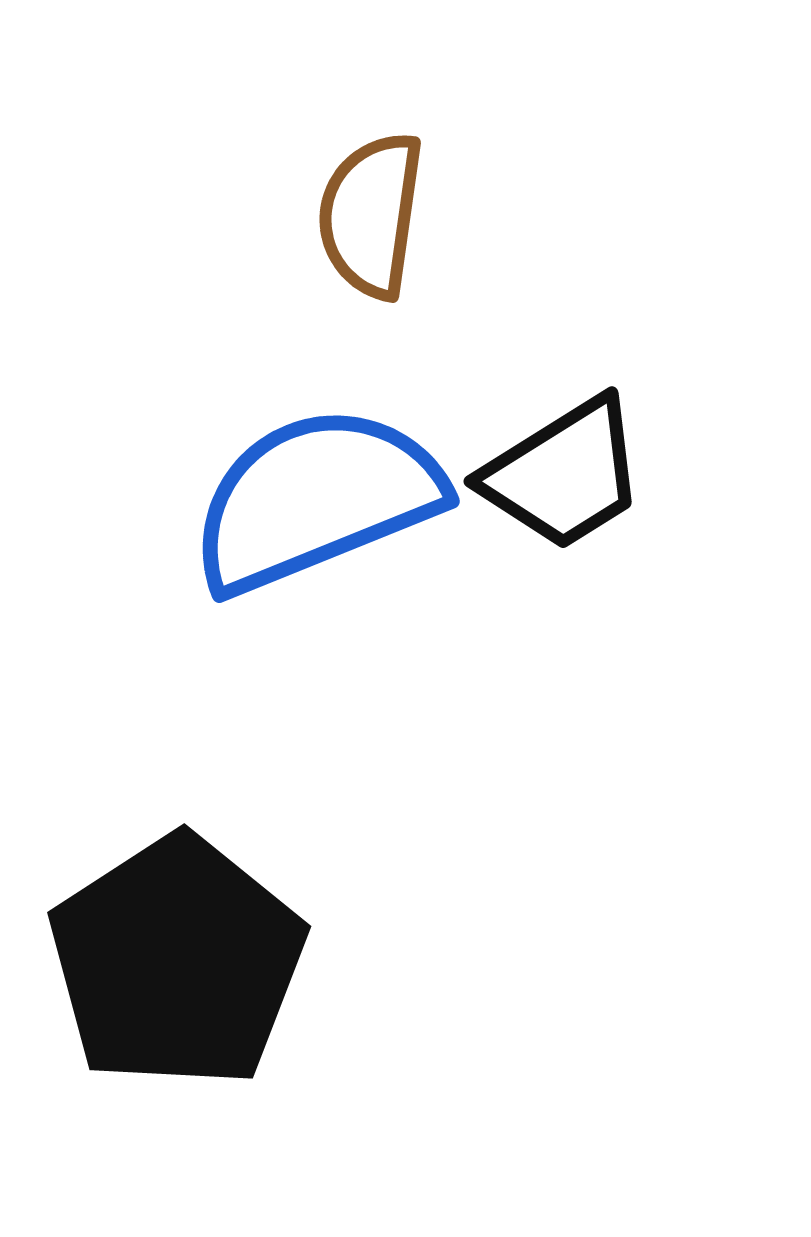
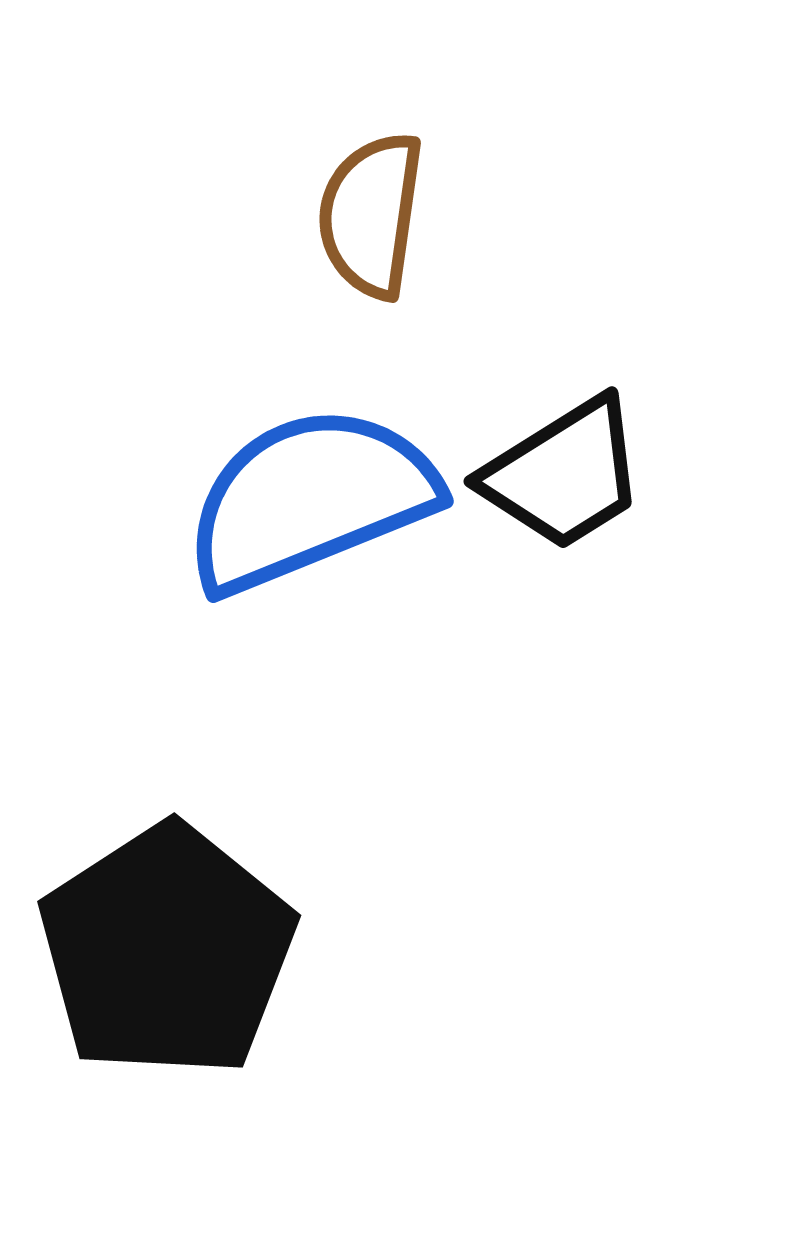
blue semicircle: moved 6 px left
black pentagon: moved 10 px left, 11 px up
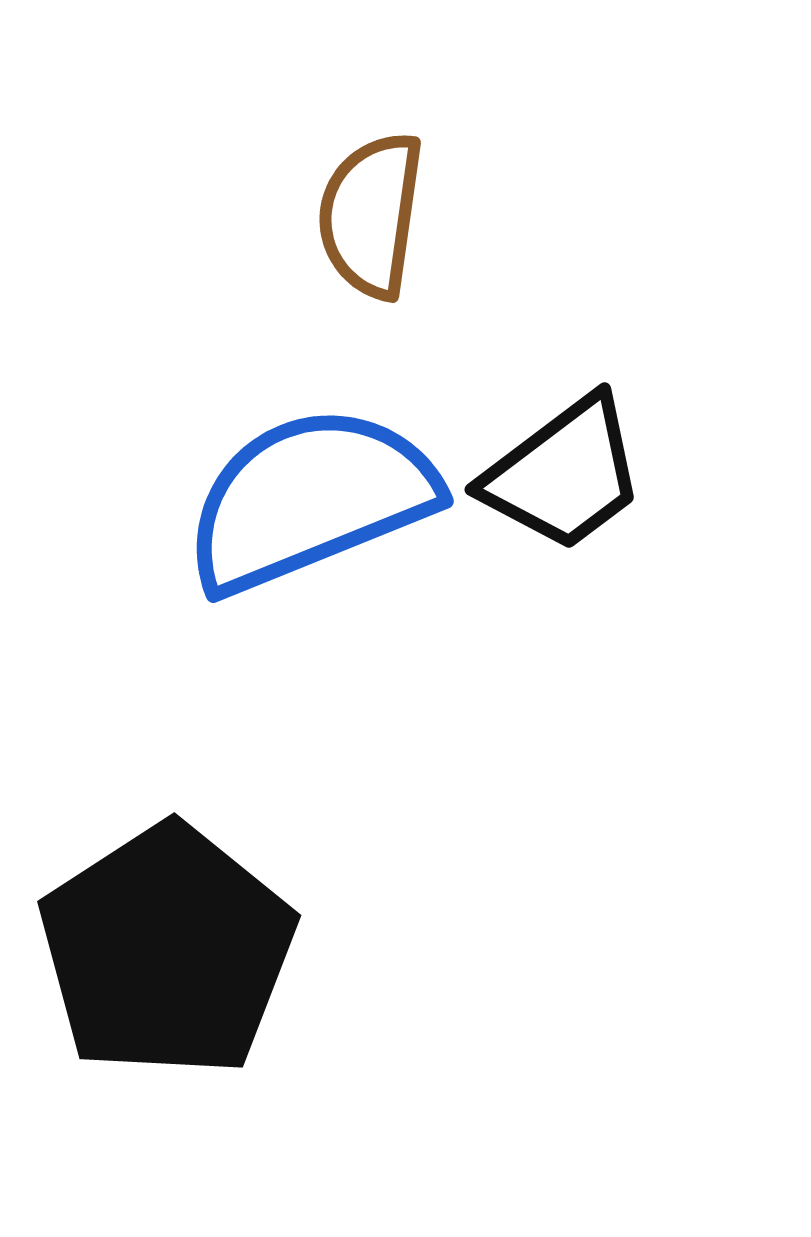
black trapezoid: rotated 5 degrees counterclockwise
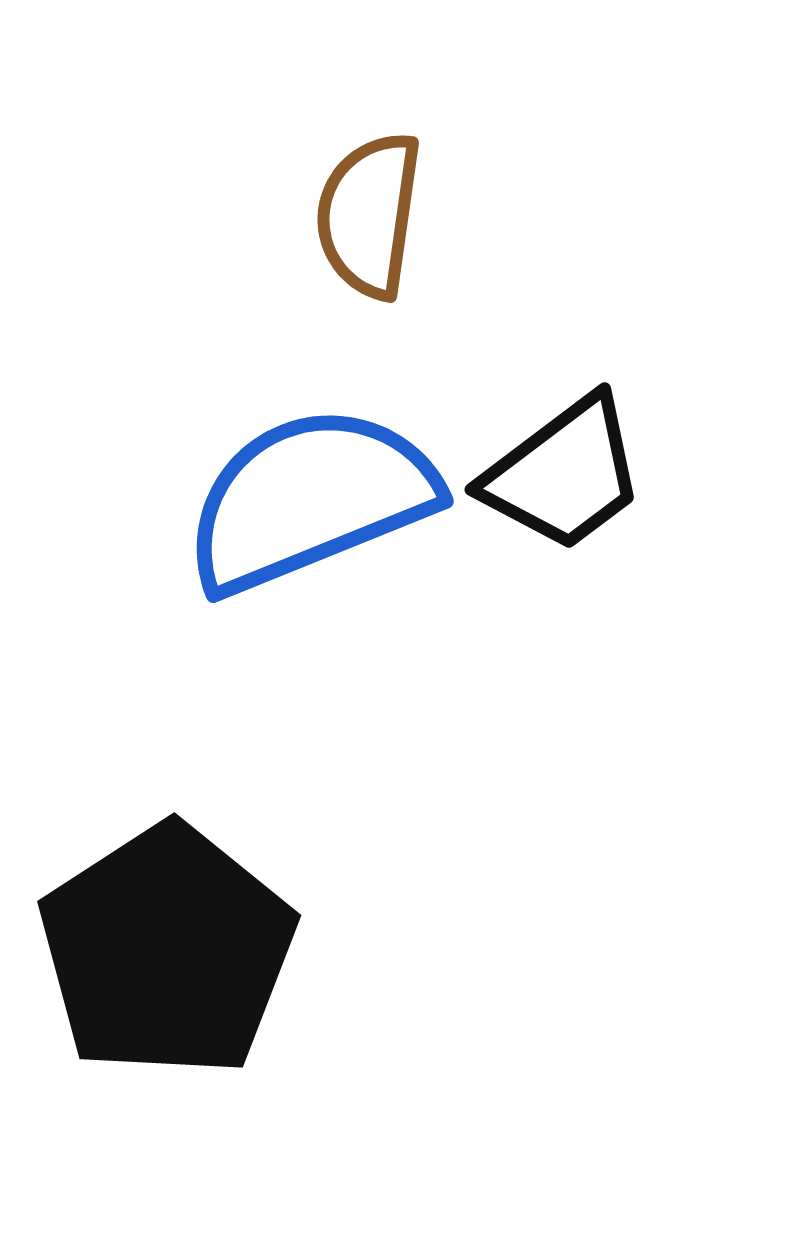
brown semicircle: moved 2 px left
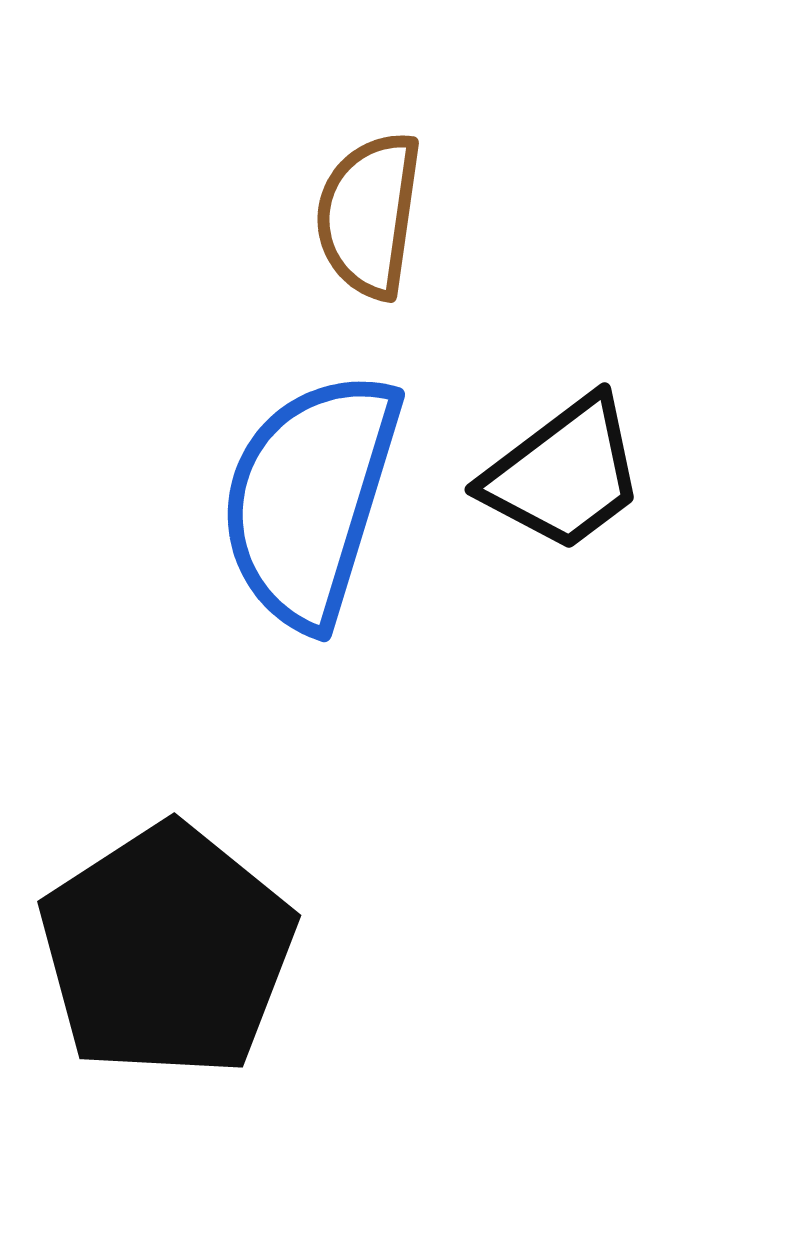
blue semicircle: rotated 51 degrees counterclockwise
